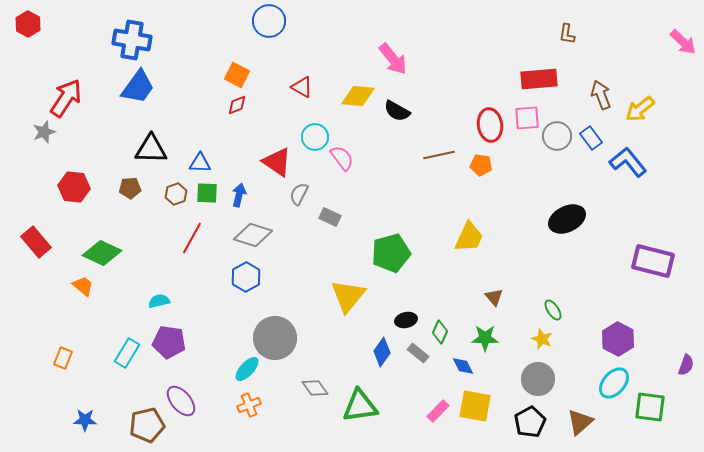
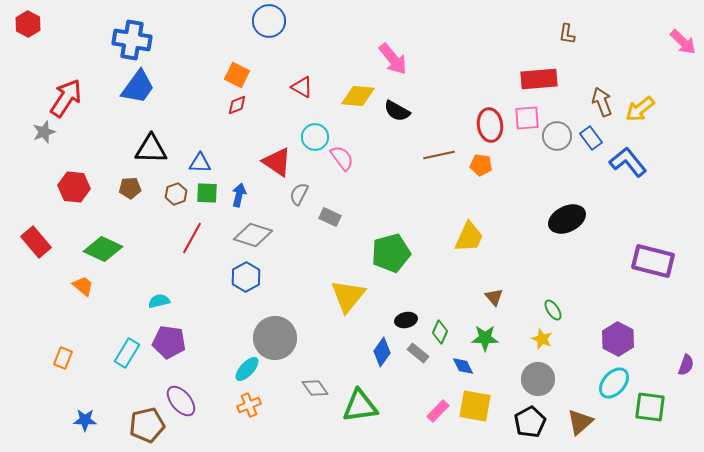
brown arrow at (601, 95): moved 1 px right, 7 px down
green diamond at (102, 253): moved 1 px right, 4 px up
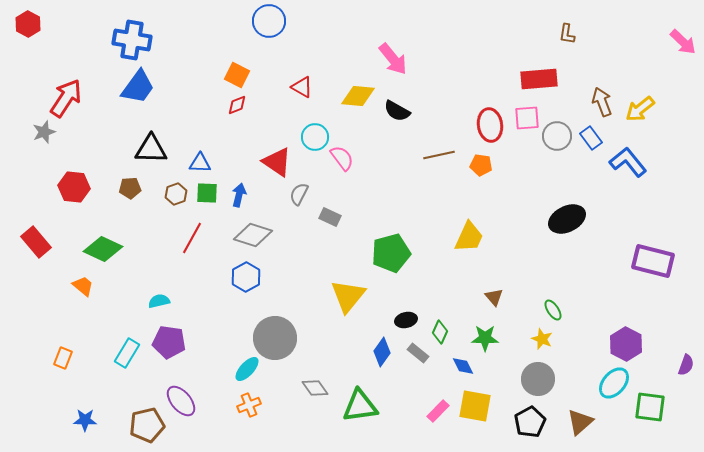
purple hexagon at (618, 339): moved 8 px right, 5 px down
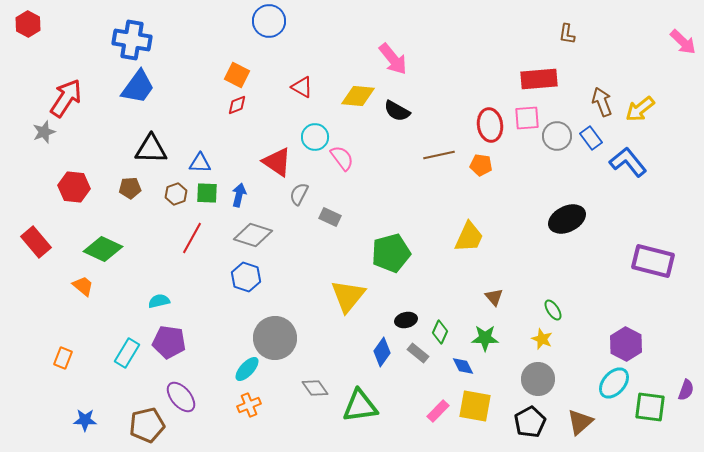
blue hexagon at (246, 277): rotated 12 degrees counterclockwise
purple semicircle at (686, 365): moved 25 px down
purple ellipse at (181, 401): moved 4 px up
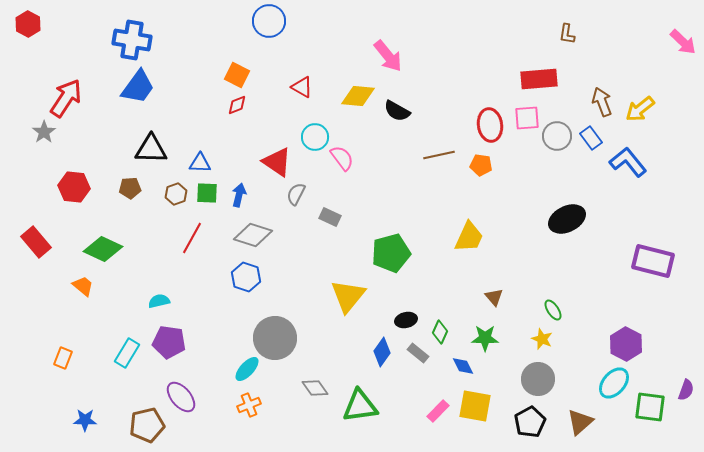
pink arrow at (393, 59): moved 5 px left, 3 px up
gray star at (44, 132): rotated 15 degrees counterclockwise
gray semicircle at (299, 194): moved 3 px left
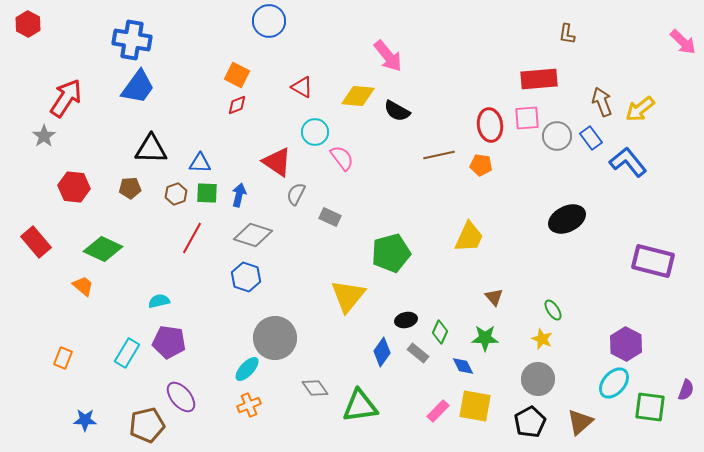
gray star at (44, 132): moved 4 px down
cyan circle at (315, 137): moved 5 px up
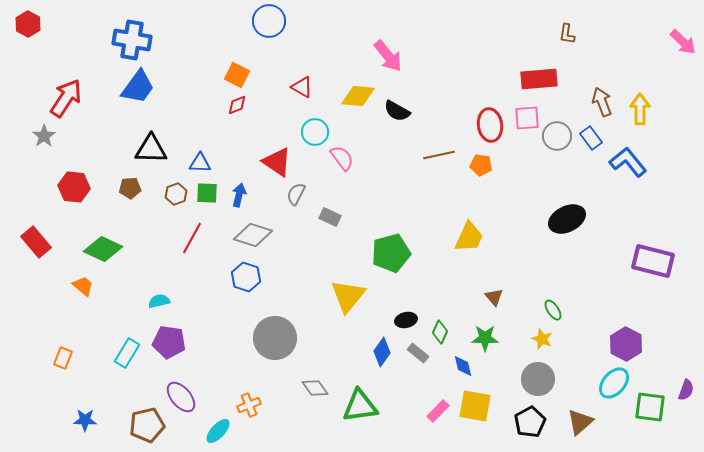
yellow arrow at (640, 109): rotated 128 degrees clockwise
blue diamond at (463, 366): rotated 15 degrees clockwise
cyan ellipse at (247, 369): moved 29 px left, 62 px down
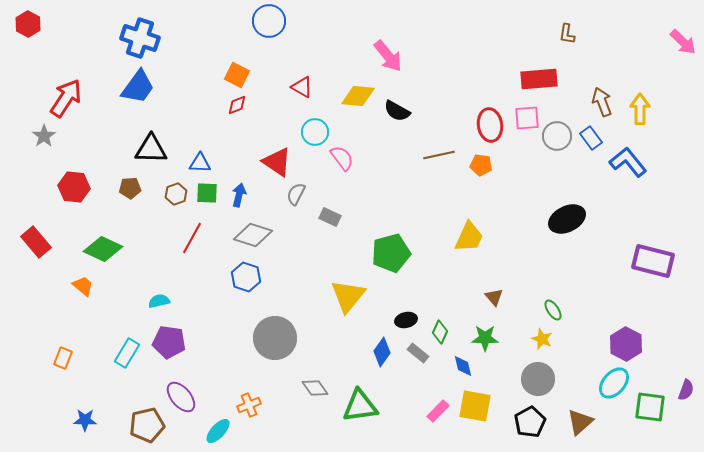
blue cross at (132, 40): moved 8 px right, 2 px up; rotated 9 degrees clockwise
